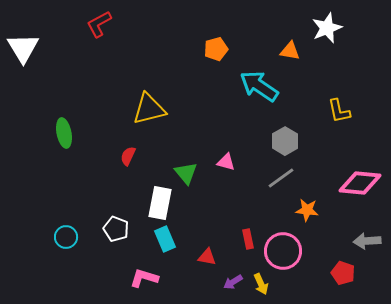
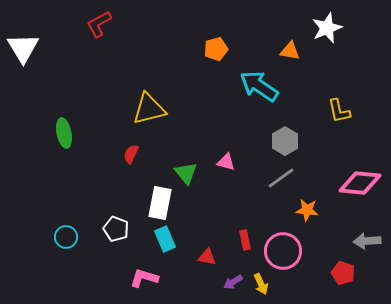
red semicircle: moved 3 px right, 2 px up
red rectangle: moved 3 px left, 1 px down
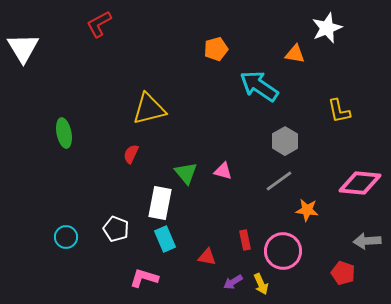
orange triangle: moved 5 px right, 3 px down
pink triangle: moved 3 px left, 9 px down
gray line: moved 2 px left, 3 px down
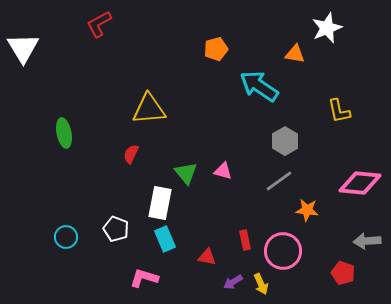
yellow triangle: rotated 9 degrees clockwise
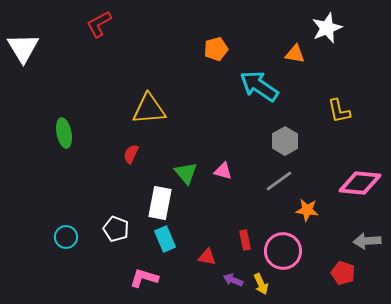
purple arrow: moved 2 px up; rotated 54 degrees clockwise
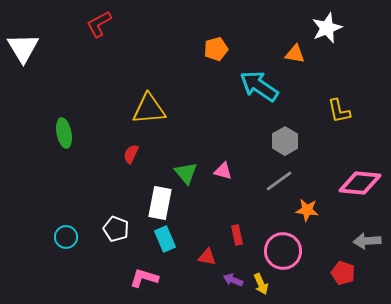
red rectangle: moved 8 px left, 5 px up
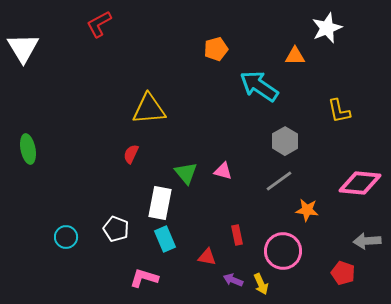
orange triangle: moved 2 px down; rotated 10 degrees counterclockwise
green ellipse: moved 36 px left, 16 px down
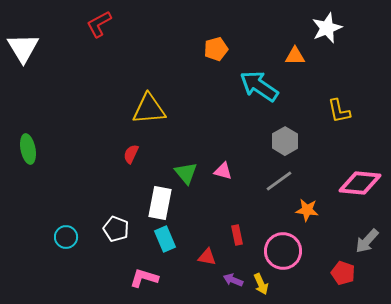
gray arrow: rotated 44 degrees counterclockwise
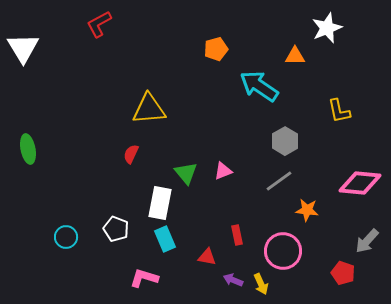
pink triangle: rotated 36 degrees counterclockwise
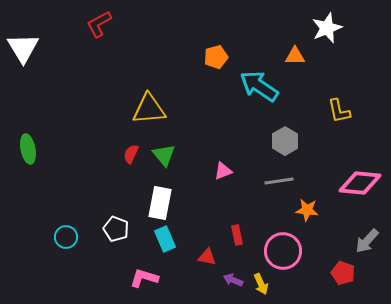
orange pentagon: moved 8 px down
green triangle: moved 22 px left, 18 px up
gray line: rotated 28 degrees clockwise
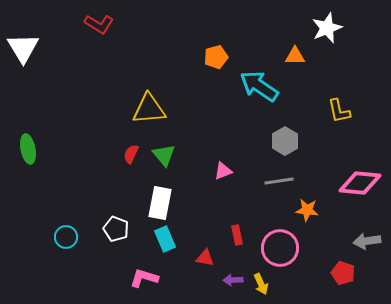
red L-shape: rotated 120 degrees counterclockwise
gray arrow: rotated 40 degrees clockwise
pink circle: moved 3 px left, 3 px up
red triangle: moved 2 px left, 1 px down
purple arrow: rotated 24 degrees counterclockwise
